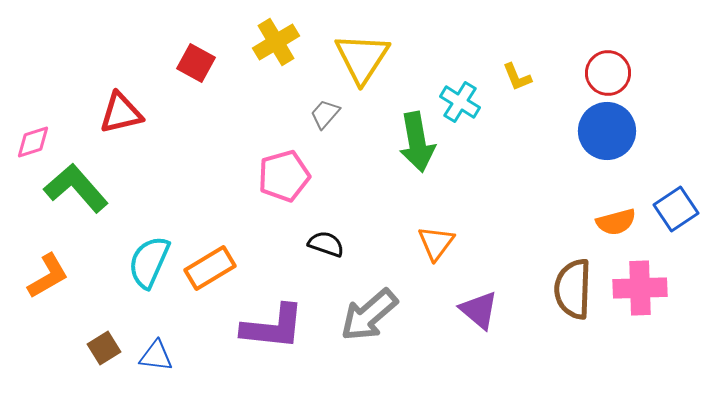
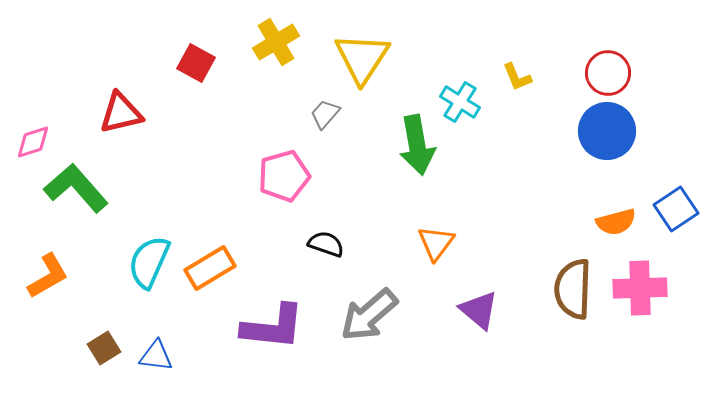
green arrow: moved 3 px down
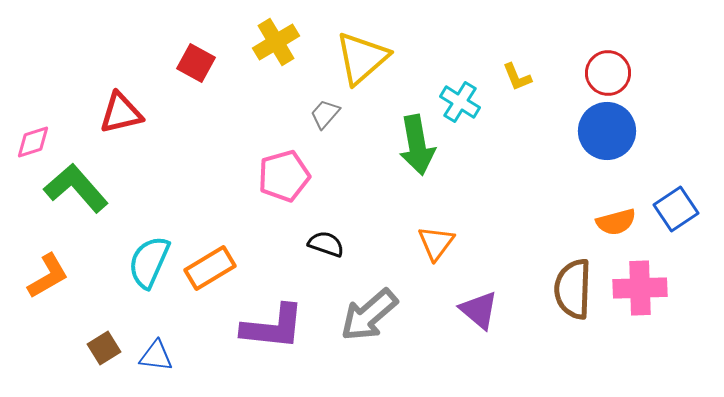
yellow triangle: rotated 16 degrees clockwise
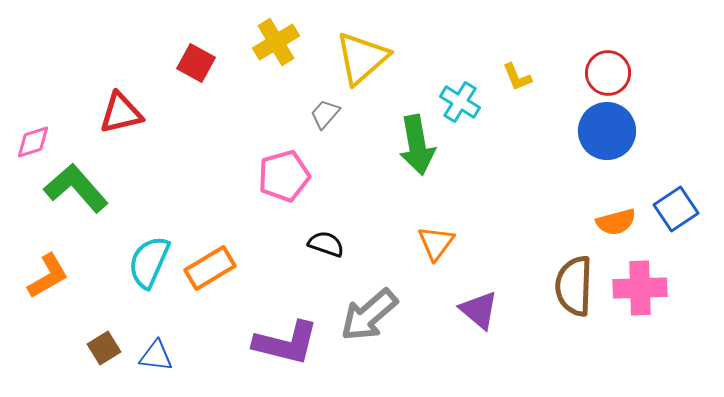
brown semicircle: moved 1 px right, 3 px up
purple L-shape: moved 13 px right, 16 px down; rotated 8 degrees clockwise
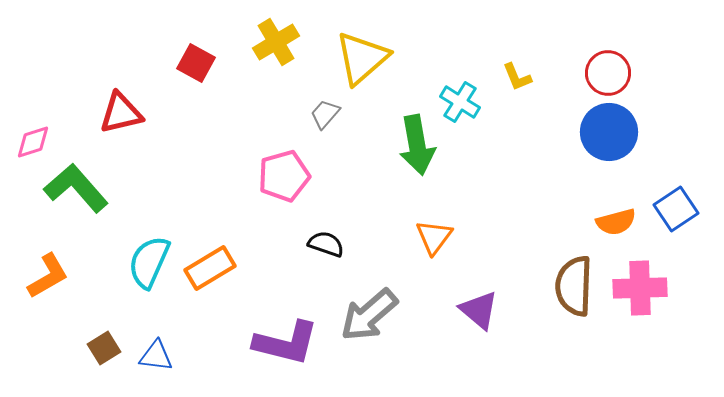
blue circle: moved 2 px right, 1 px down
orange triangle: moved 2 px left, 6 px up
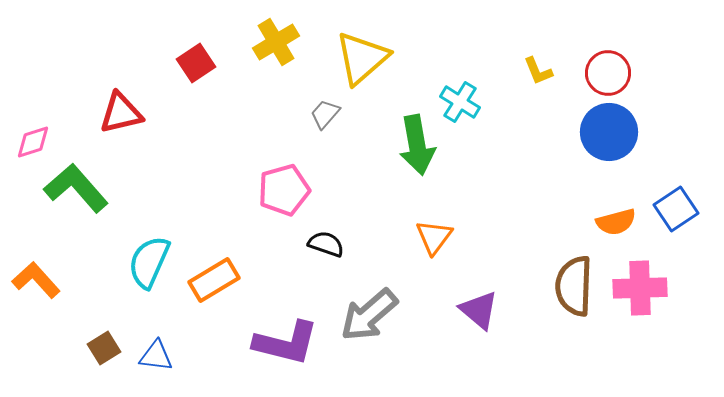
red square: rotated 27 degrees clockwise
yellow L-shape: moved 21 px right, 6 px up
pink pentagon: moved 14 px down
orange rectangle: moved 4 px right, 12 px down
orange L-shape: moved 12 px left, 4 px down; rotated 102 degrees counterclockwise
